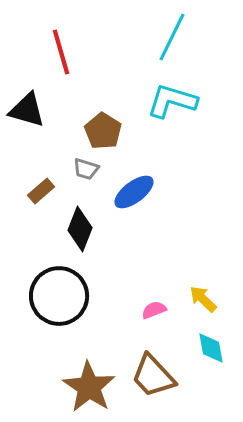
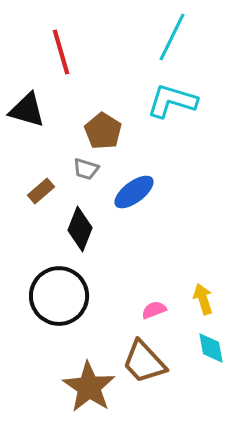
yellow arrow: rotated 28 degrees clockwise
brown trapezoid: moved 9 px left, 14 px up
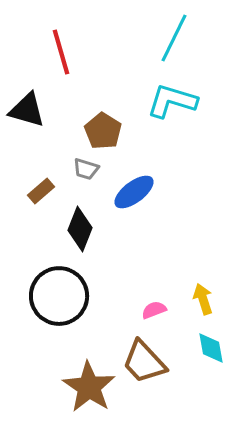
cyan line: moved 2 px right, 1 px down
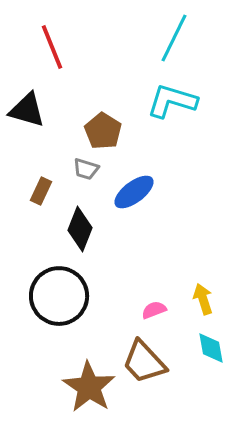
red line: moved 9 px left, 5 px up; rotated 6 degrees counterclockwise
brown rectangle: rotated 24 degrees counterclockwise
